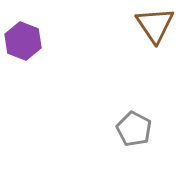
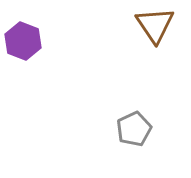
gray pentagon: rotated 20 degrees clockwise
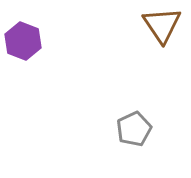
brown triangle: moved 7 px right
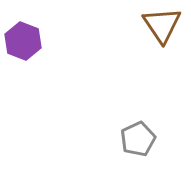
gray pentagon: moved 4 px right, 10 px down
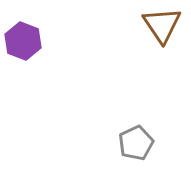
gray pentagon: moved 2 px left, 4 px down
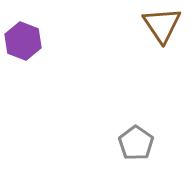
gray pentagon: rotated 12 degrees counterclockwise
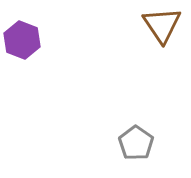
purple hexagon: moved 1 px left, 1 px up
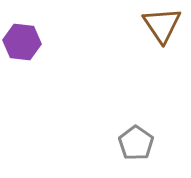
purple hexagon: moved 2 px down; rotated 15 degrees counterclockwise
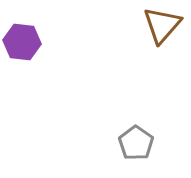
brown triangle: rotated 15 degrees clockwise
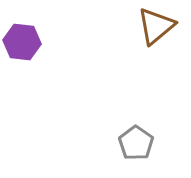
brown triangle: moved 6 px left, 1 px down; rotated 9 degrees clockwise
